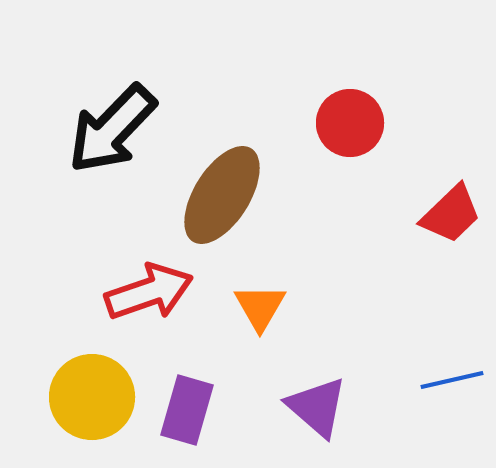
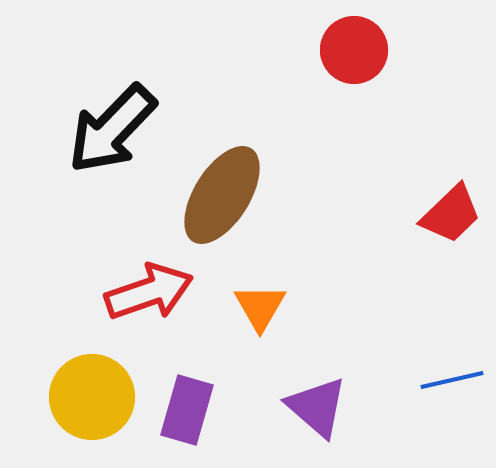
red circle: moved 4 px right, 73 px up
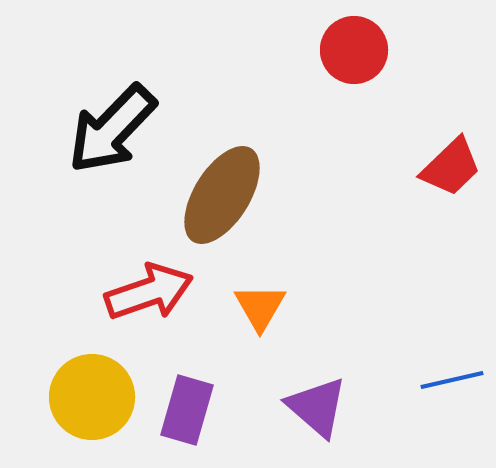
red trapezoid: moved 47 px up
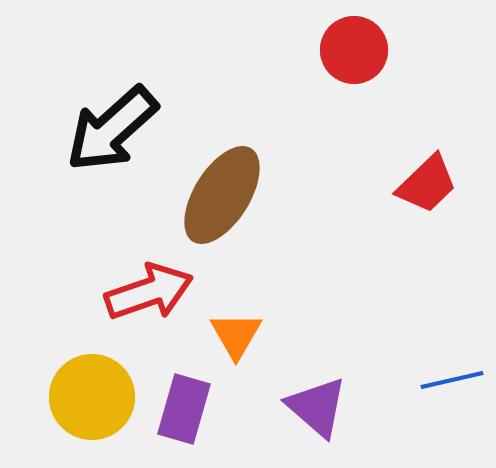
black arrow: rotated 4 degrees clockwise
red trapezoid: moved 24 px left, 17 px down
orange triangle: moved 24 px left, 28 px down
purple rectangle: moved 3 px left, 1 px up
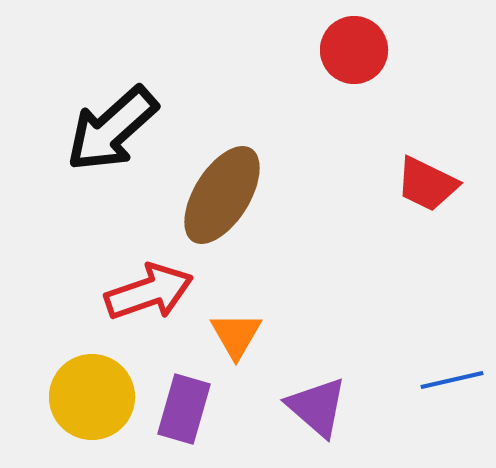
red trapezoid: rotated 70 degrees clockwise
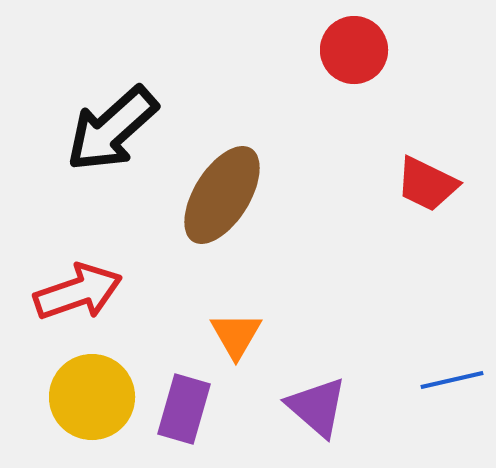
red arrow: moved 71 px left
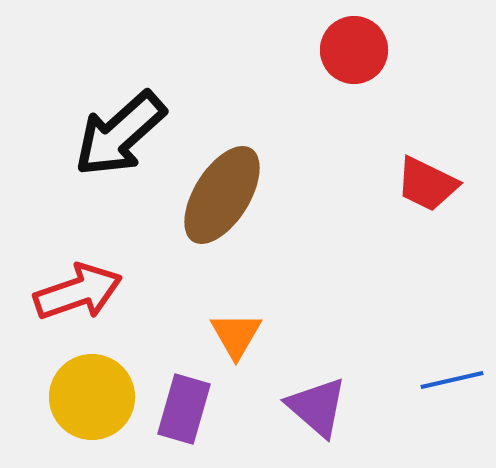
black arrow: moved 8 px right, 5 px down
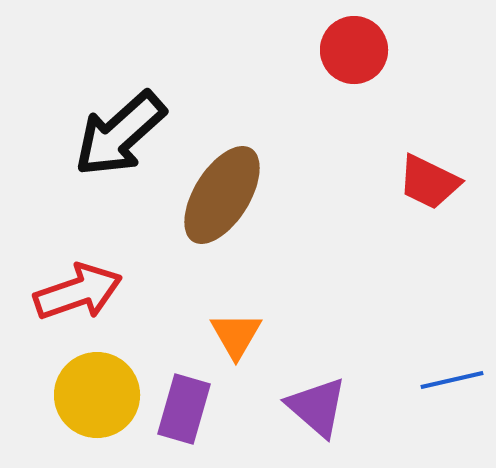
red trapezoid: moved 2 px right, 2 px up
yellow circle: moved 5 px right, 2 px up
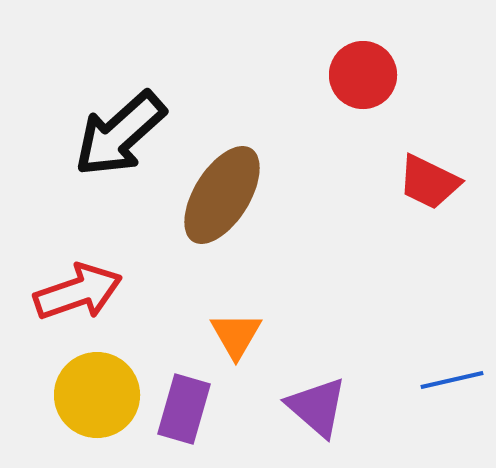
red circle: moved 9 px right, 25 px down
